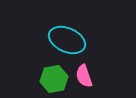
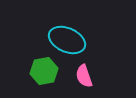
green hexagon: moved 10 px left, 8 px up
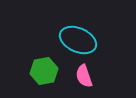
cyan ellipse: moved 11 px right
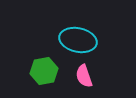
cyan ellipse: rotated 12 degrees counterclockwise
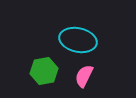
pink semicircle: rotated 45 degrees clockwise
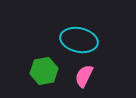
cyan ellipse: moved 1 px right
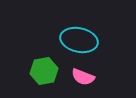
pink semicircle: moved 1 px left, 1 px down; rotated 95 degrees counterclockwise
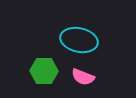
green hexagon: rotated 12 degrees clockwise
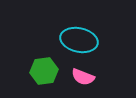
green hexagon: rotated 8 degrees counterclockwise
